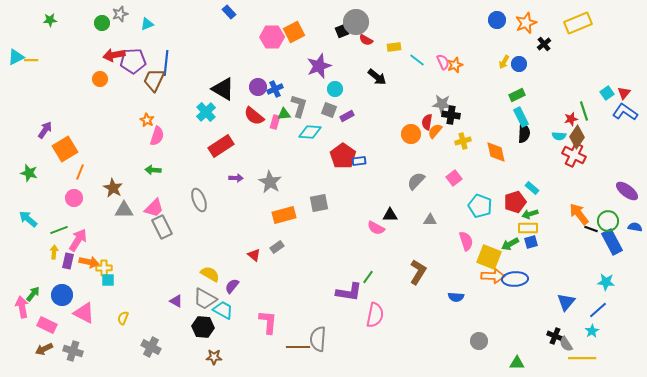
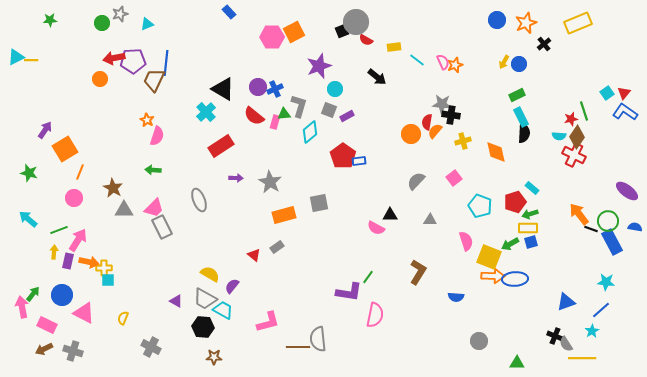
red arrow at (114, 55): moved 3 px down
cyan diamond at (310, 132): rotated 45 degrees counterclockwise
blue triangle at (566, 302): rotated 30 degrees clockwise
blue line at (598, 310): moved 3 px right
pink L-shape at (268, 322): rotated 70 degrees clockwise
gray semicircle at (318, 339): rotated 10 degrees counterclockwise
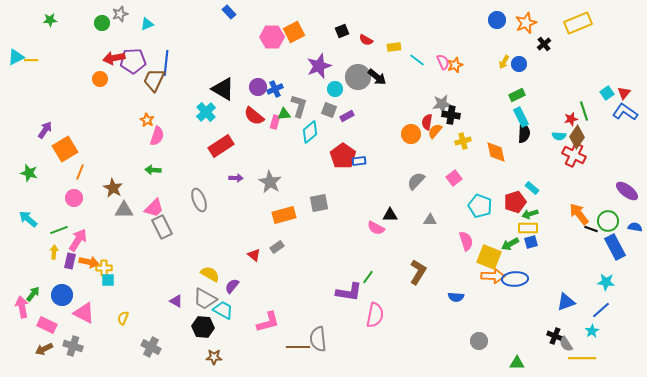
gray circle at (356, 22): moved 2 px right, 55 px down
gray star at (442, 104): rotated 12 degrees counterclockwise
blue rectangle at (612, 242): moved 3 px right, 5 px down
purple rectangle at (68, 261): moved 2 px right
gray cross at (73, 351): moved 5 px up
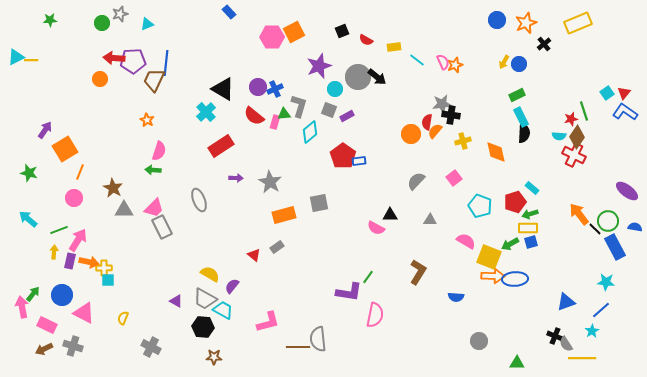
red arrow at (114, 58): rotated 15 degrees clockwise
pink semicircle at (157, 136): moved 2 px right, 15 px down
black line at (591, 229): moved 4 px right; rotated 24 degrees clockwise
pink semicircle at (466, 241): rotated 42 degrees counterclockwise
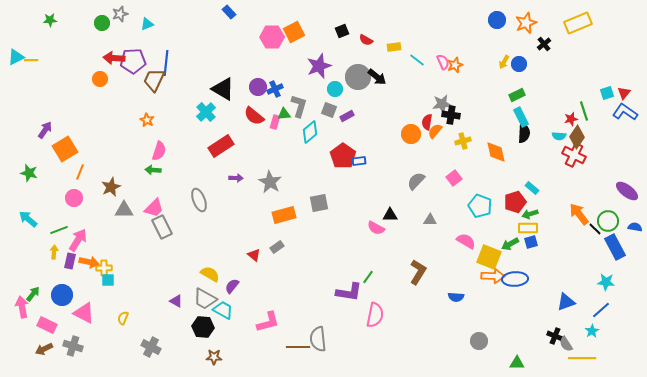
cyan square at (607, 93): rotated 16 degrees clockwise
brown star at (113, 188): moved 2 px left, 1 px up; rotated 18 degrees clockwise
